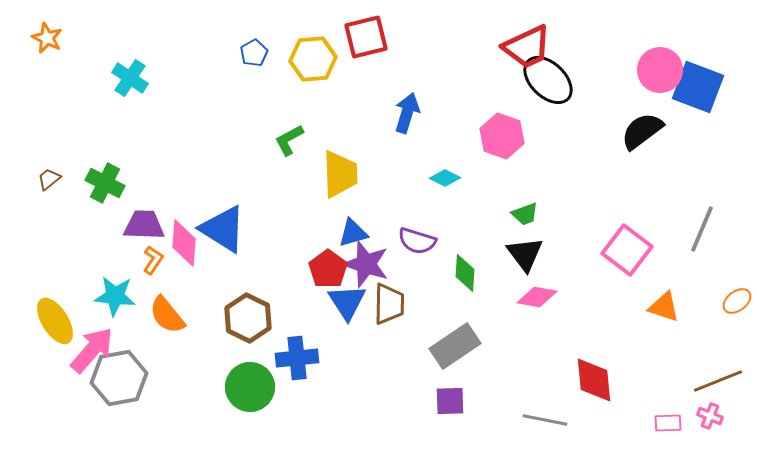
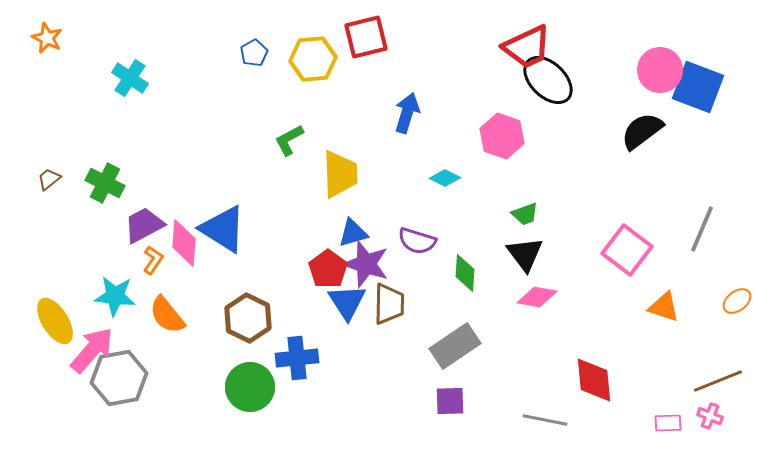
purple trapezoid at (144, 225): rotated 30 degrees counterclockwise
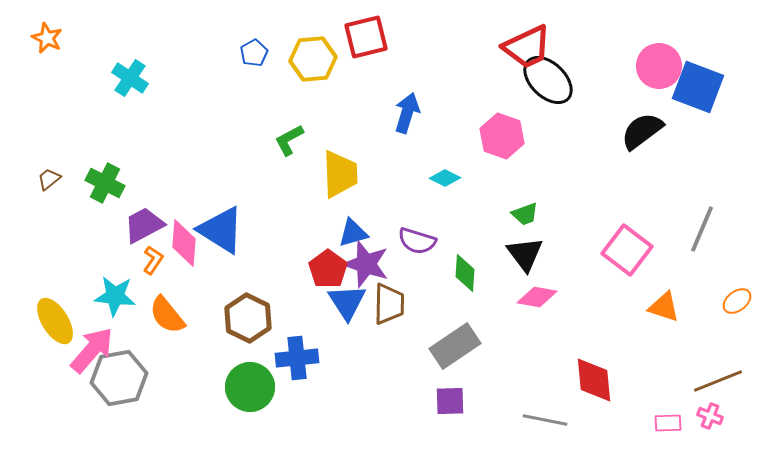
pink circle at (660, 70): moved 1 px left, 4 px up
blue triangle at (223, 229): moved 2 px left, 1 px down
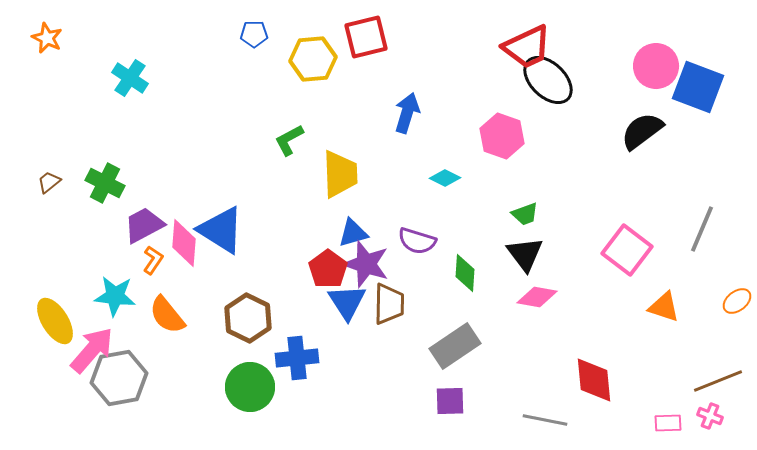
blue pentagon at (254, 53): moved 19 px up; rotated 28 degrees clockwise
pink circle at (659, 66): moved 3 px left
brown trapezoid at (49, 179): moved 3 px down
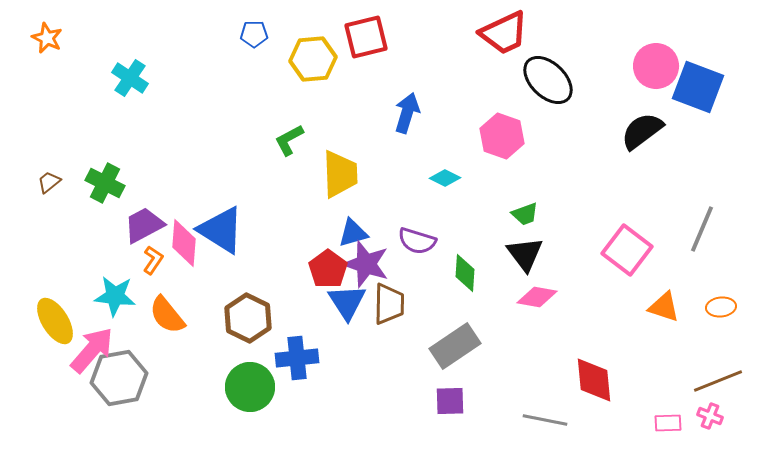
red trapezoid at (527, 47): moved 23 px left, 14 px up
orange ellipse at (737, 301): moved 16 px left, 6 px down; rotated 32 degrees clockwise
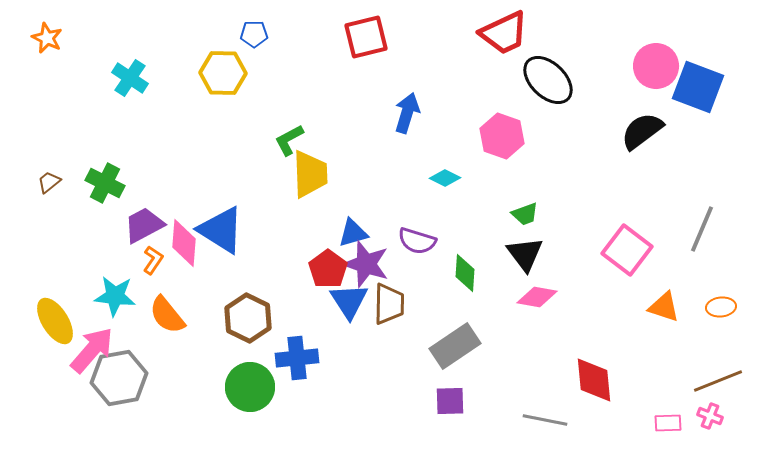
yellow hexagon at (313, 59): moved 90 px left, 14 px down; rotated 6 degrees clockwise
yellow trapezoid at (340, 174): moved 30 px left
blue triangle at (347, 302): moved 2 px right, 1 px up
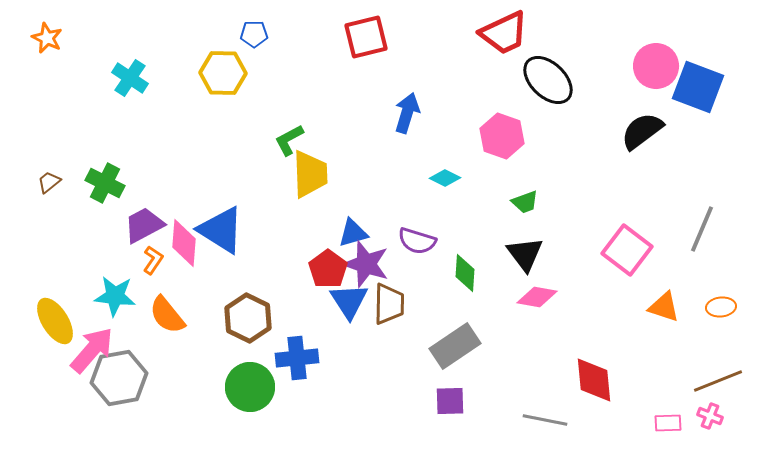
green trapezoid at (525, 214): moved 12 px up
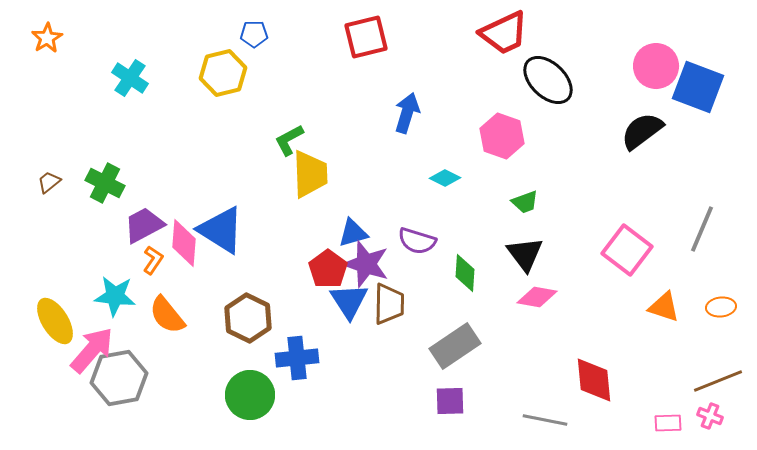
orange star at (47, 38): rotated 16 degrees clockwise
yellow hexagon at (223, 73): rotated 15 degrees counterclockwise
green circle at (250, 387): moved 8 px down
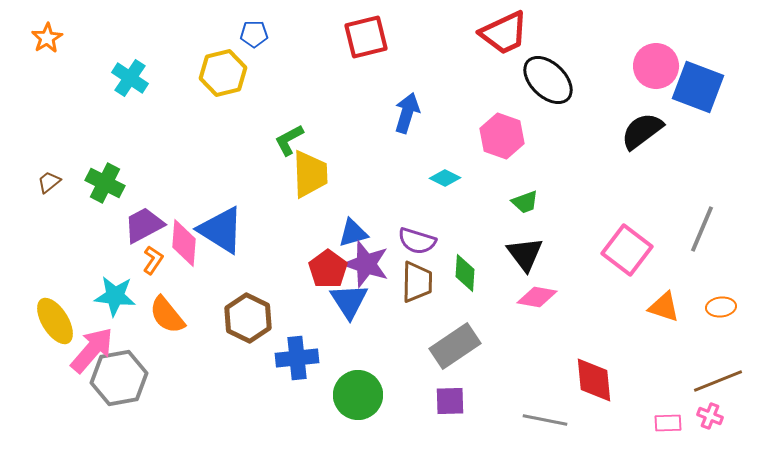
brown trapezoid at (389, 304): moved 28 px right, 22 px up
green circle at (250, 395): moved 108 px right
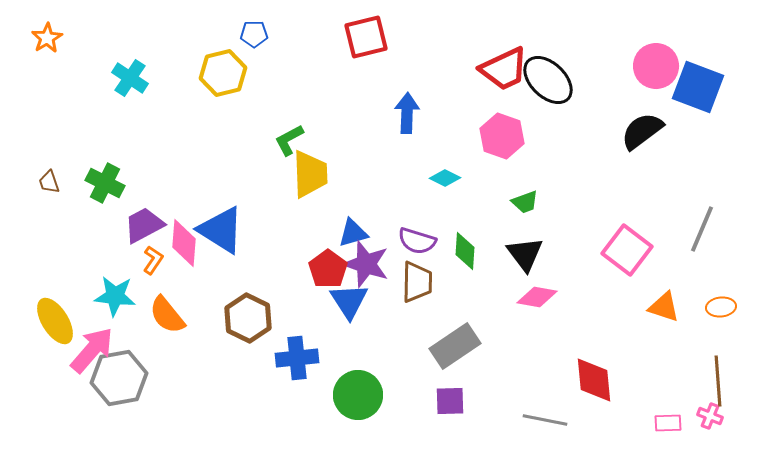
red trapezoid at (504, 33): moved 36 px down
blue arrow at (407, 113): rotated 15 degrees counterclockwise
brown trapezoid at (49, 182): rotated 70 degrees counterclockwise
green diamond at (465, 273): moved 22 px up
brown line at (718, 381): rotated 72 degrees counterclockwise
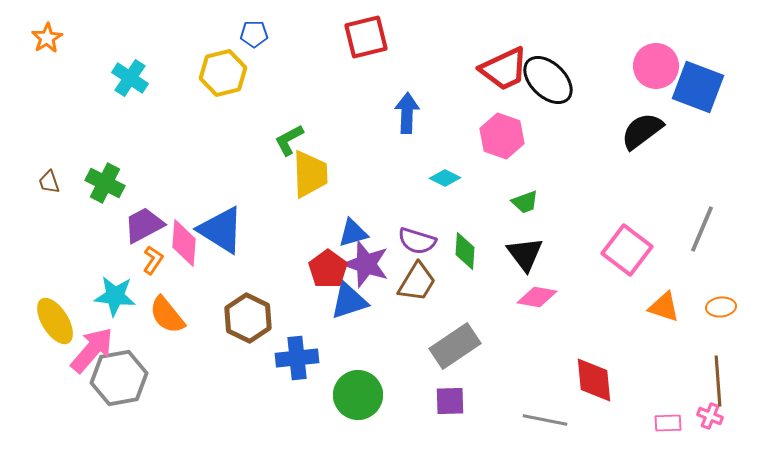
brown trapezoid at (417, 282): rotated 30 degrees clockwise
blue triangle at (349, 301): rotated 45 degrees clockwise
